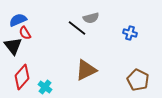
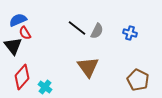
gray semicircle: moved 6 px right, 13 px down; rotated 49 degrees counterclockwise
brown triangle: moved 2 px right, 3 px up; rotated 40 degrees counterclockwise
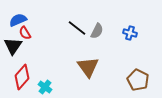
black triangle: rotated 12 degrees clockwise
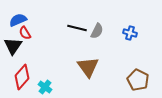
black line: rotated 24 degrees counterclockwise
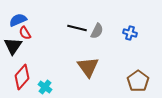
brown pentagon: moved 1 px down; rotated 10 degrees clockwise
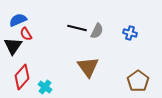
red semicircle: moved 1 px right, 1 px down
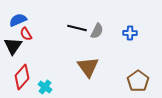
blue cross: rotated 16 degrees counterclockwise
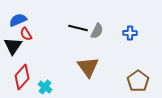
black line: moved 1 px right
